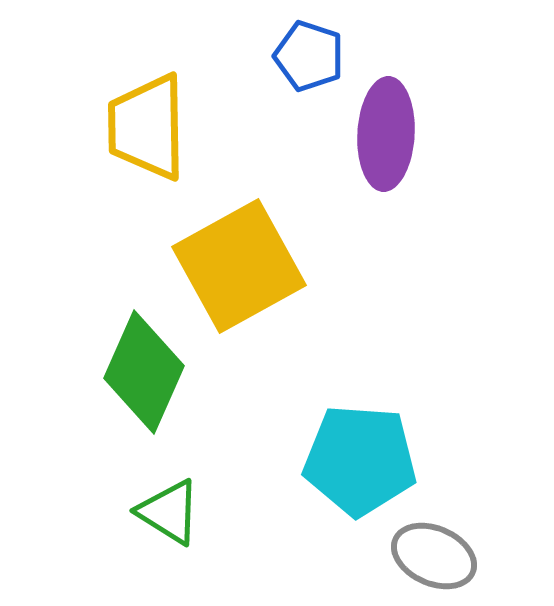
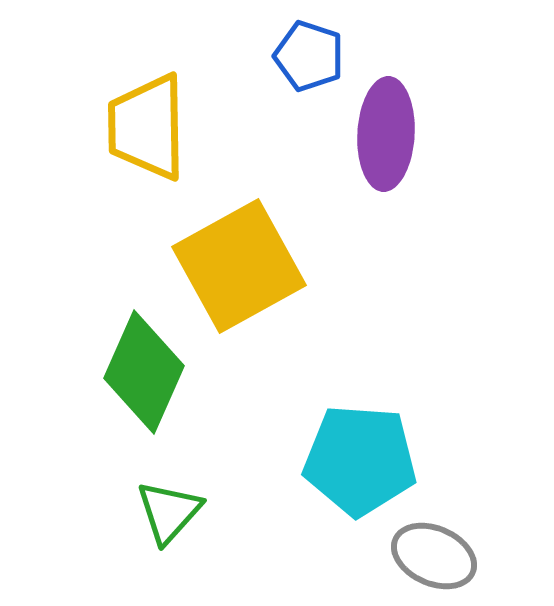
green triangle: rotated 40 degrees clockwise
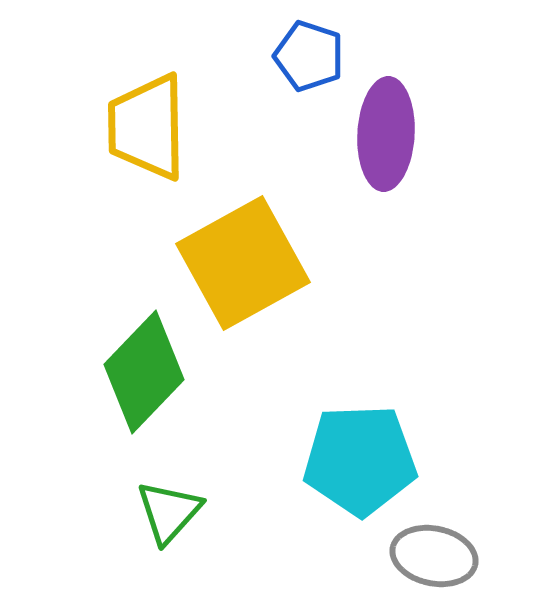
yellow square: moved 4 px right, 3 px up
green diamond: rotated 20 degrees clockwise
cyan pentagon: rotated 6 degrees counterclockwise
gray ellipse: rotated 12 degrees counterclockwise
